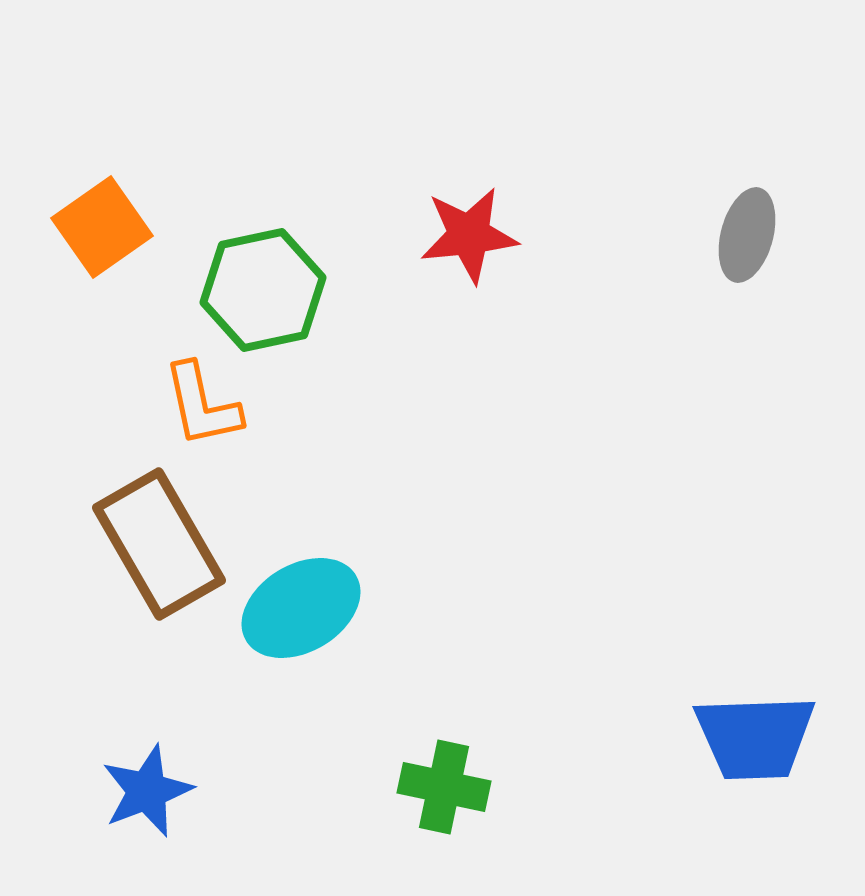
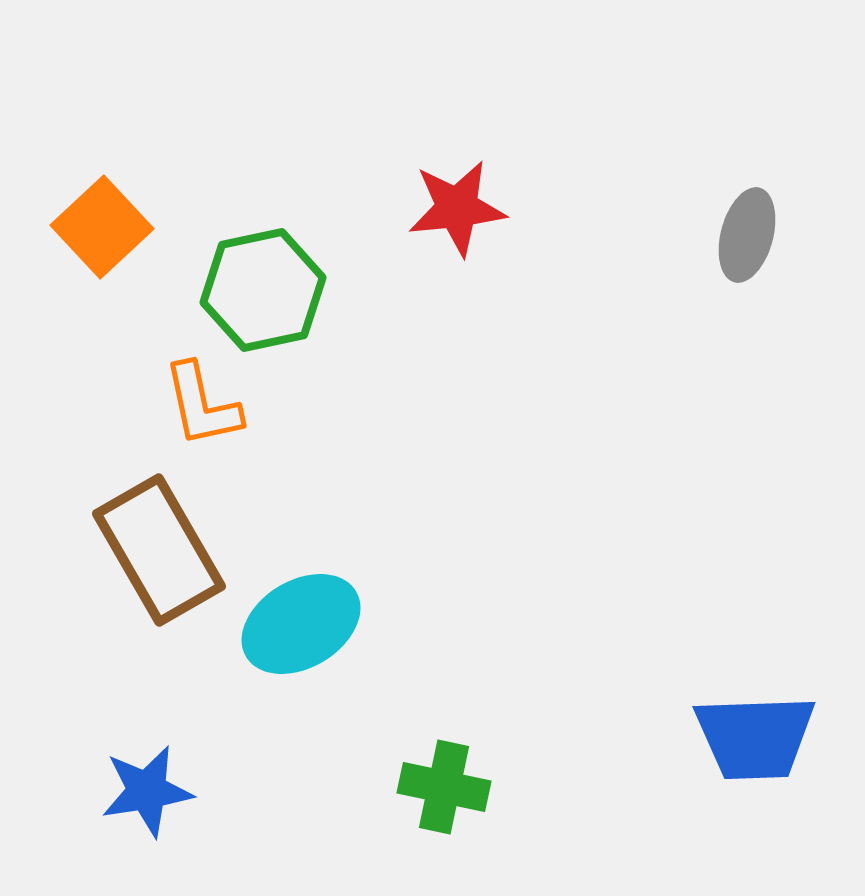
orange square: rotated 8 degrees counterclockwise
red star: moved 12 px left, 27 px up
brown rectangle: moved 6 px down
cyan ellipse: moved 16 px down
blue star: rotated 12 degrees clockwise
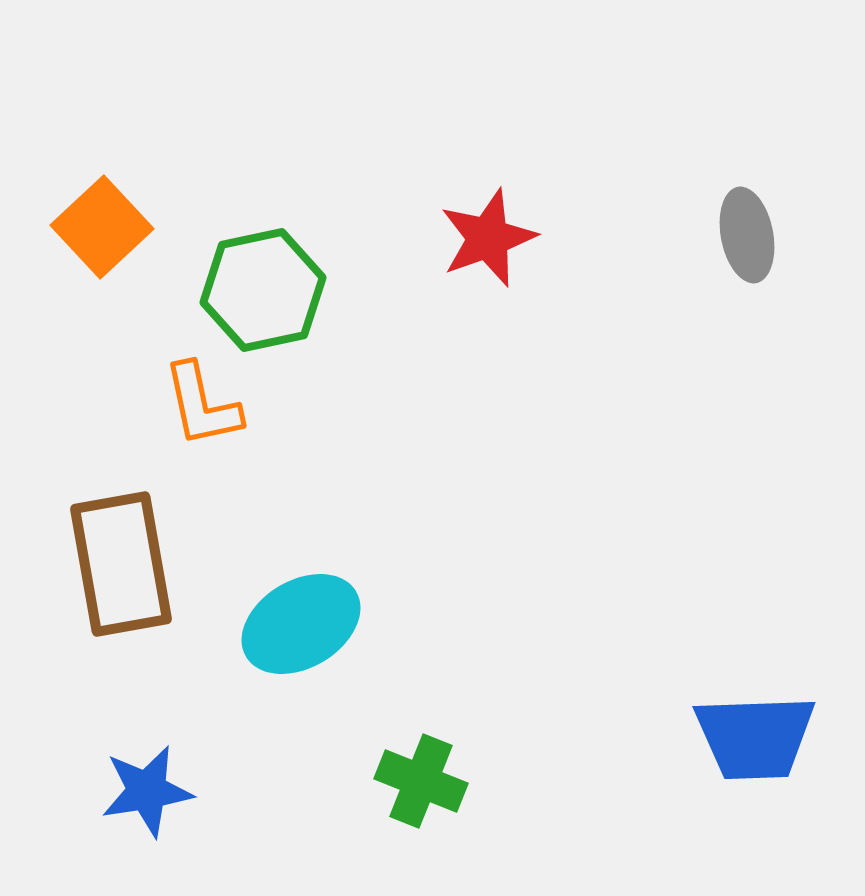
red star: moved 31 px right, 30 px down; rotated 14 degrees counterclockwise
gray ellipse: rotated 26 degrees counterclockwise
brown rectangle: moved 38 px left, 14 px down; rotated 20 degrees clockwise
green cross: moved 23 px left, 6 px up; rotated 10 degrees clockwise
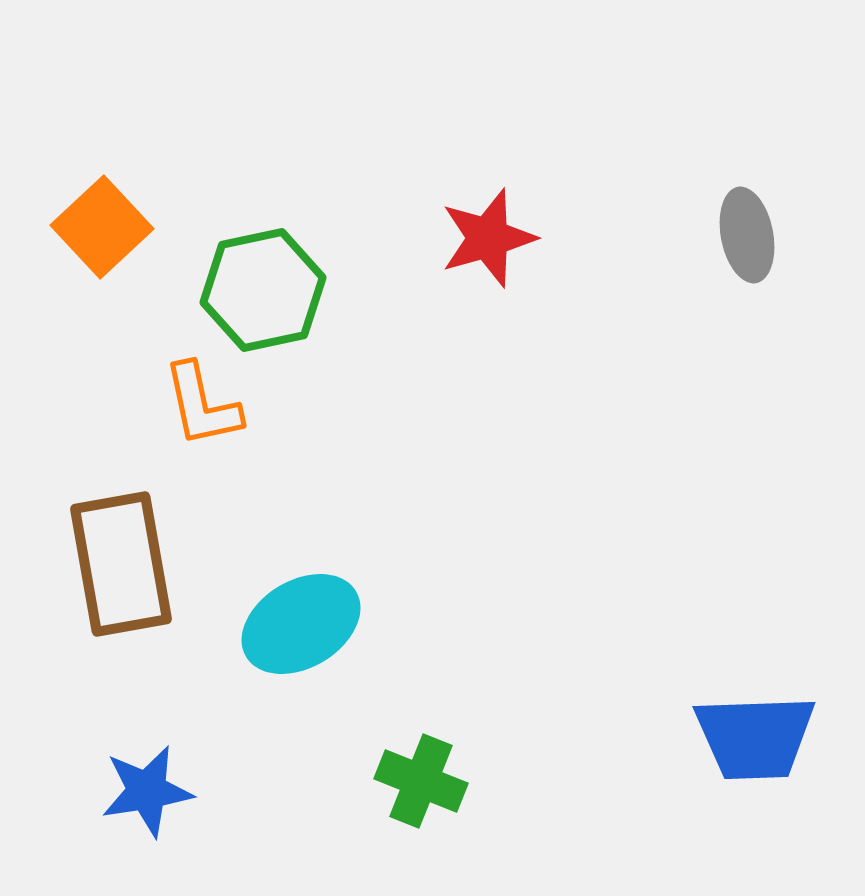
red star: rotated 4 degrees clockwise
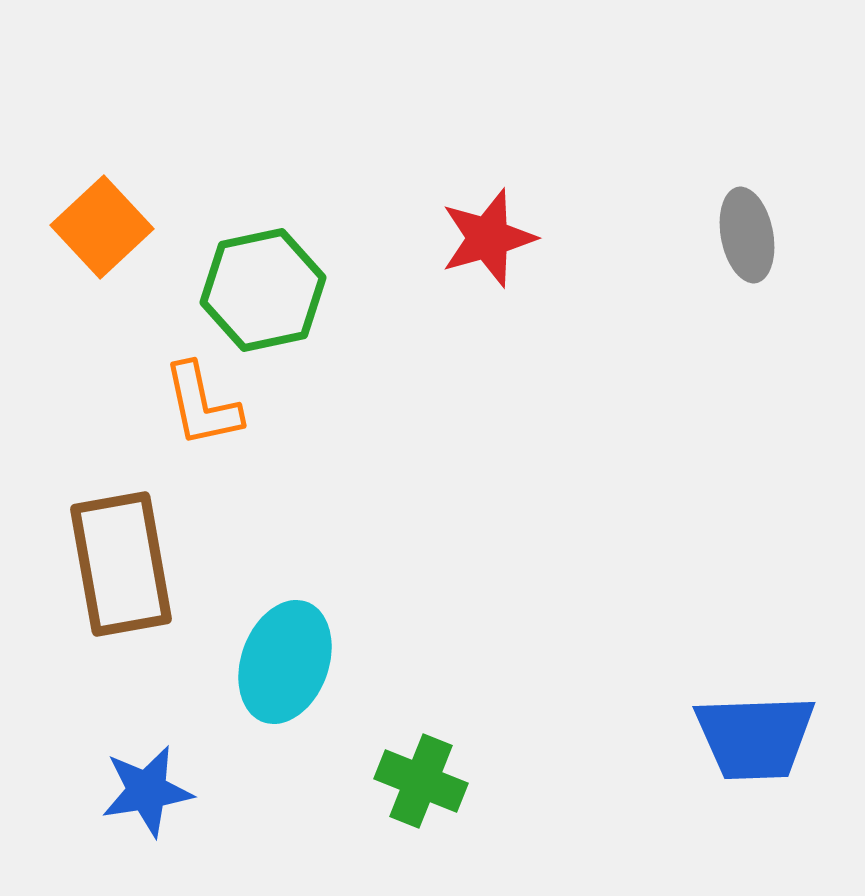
cyan ellipse: moved 16 px left, 38 px down; rotated 39 degrees counterclockwise
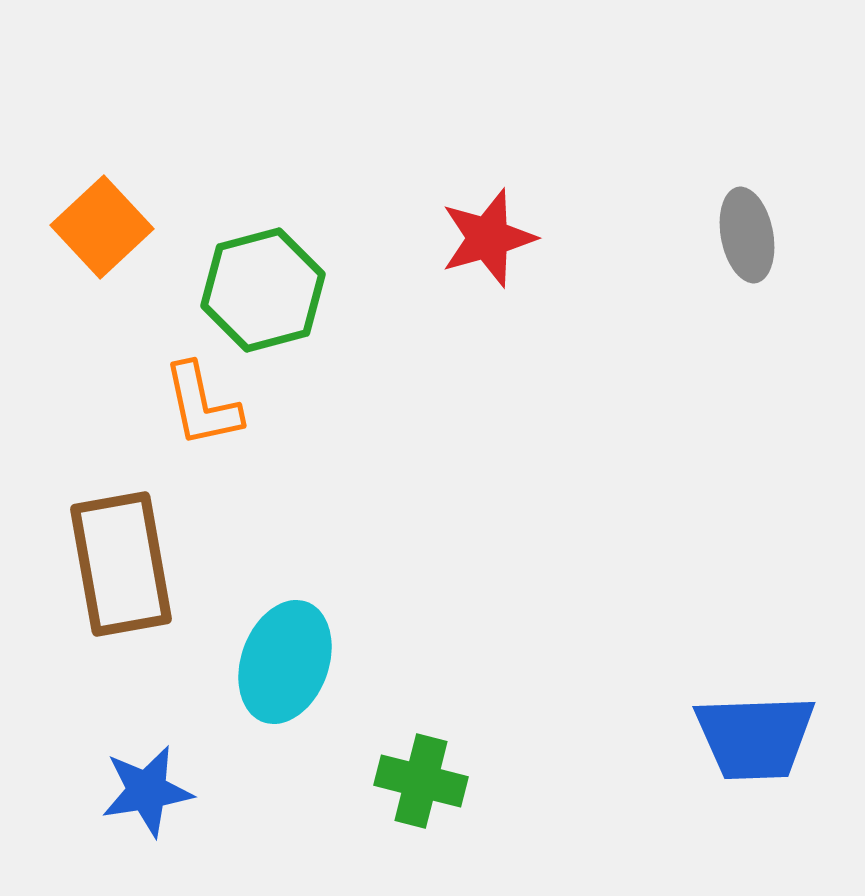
green hexagon: rotated 3 degrees counterclockwise
green cross: rotated 8 degrees counterclockwise
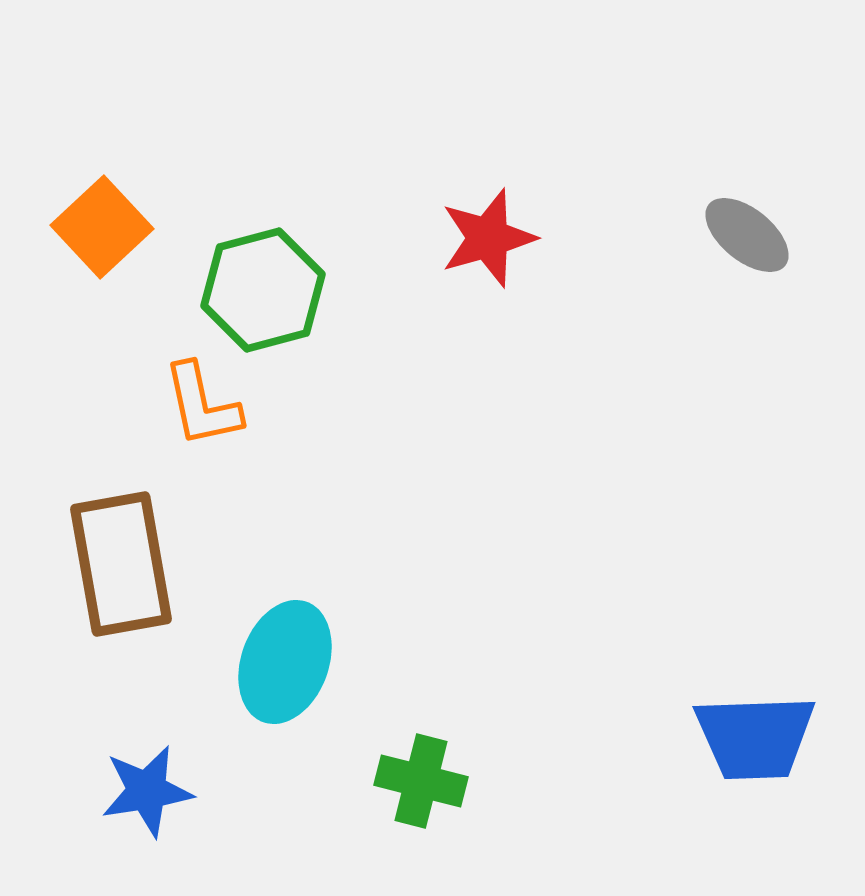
gray ellipse: rotated 40 degrees counterclockwise
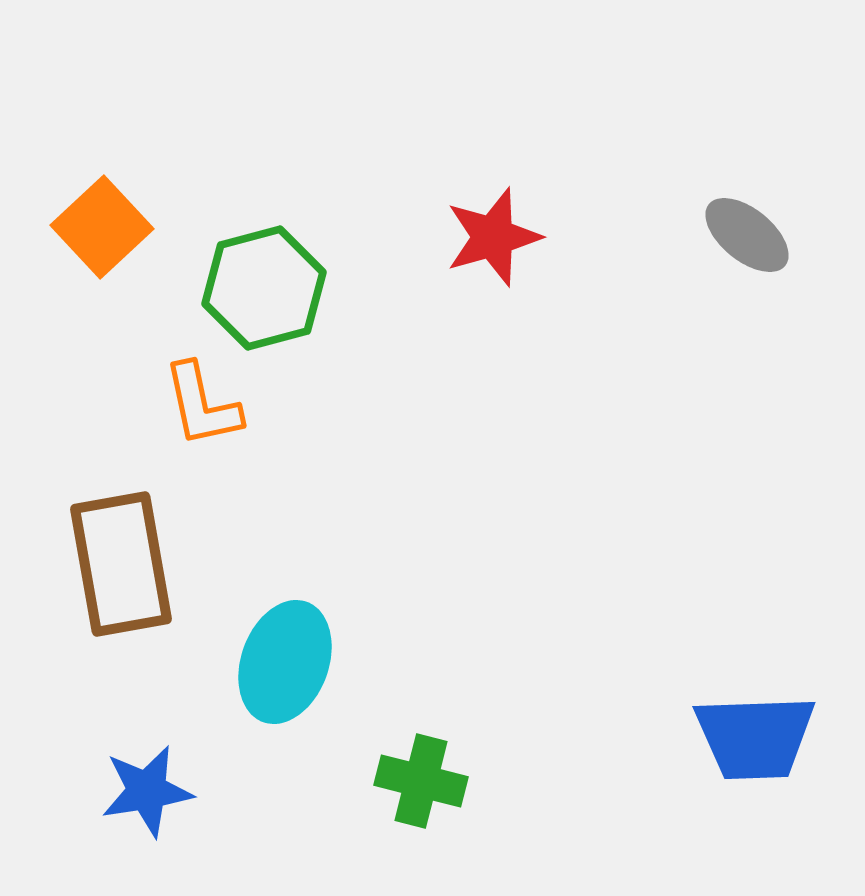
red star: moved 5 px right, 1 px up
green hexagon: moved 1 px right, 2 px up
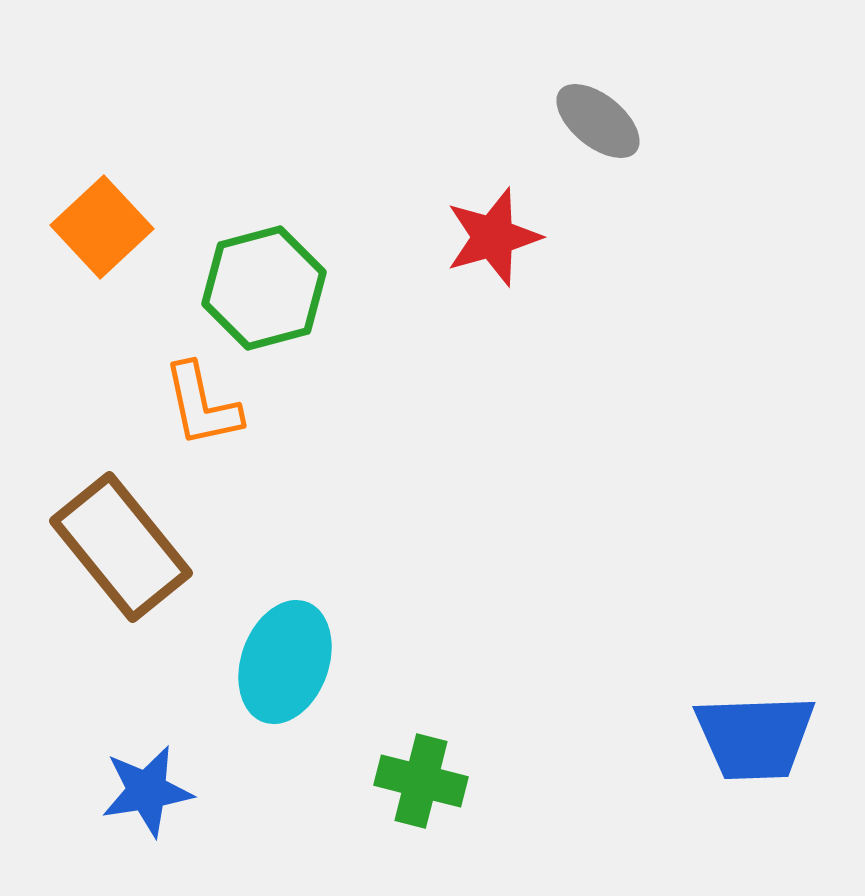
gray ellipse: moved 149 px left, 114 px up
brown rectangle: moved 17 px up; rotated 29 degrees counterclockwise
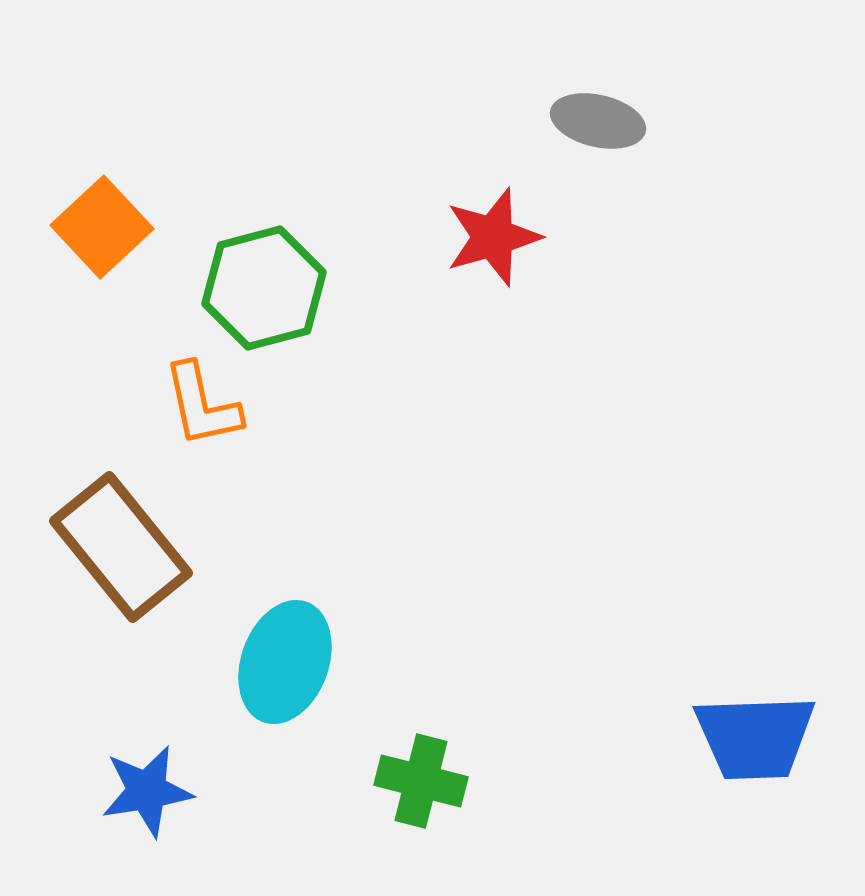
gray ellipse: rotated 26 degrees counterclockwise
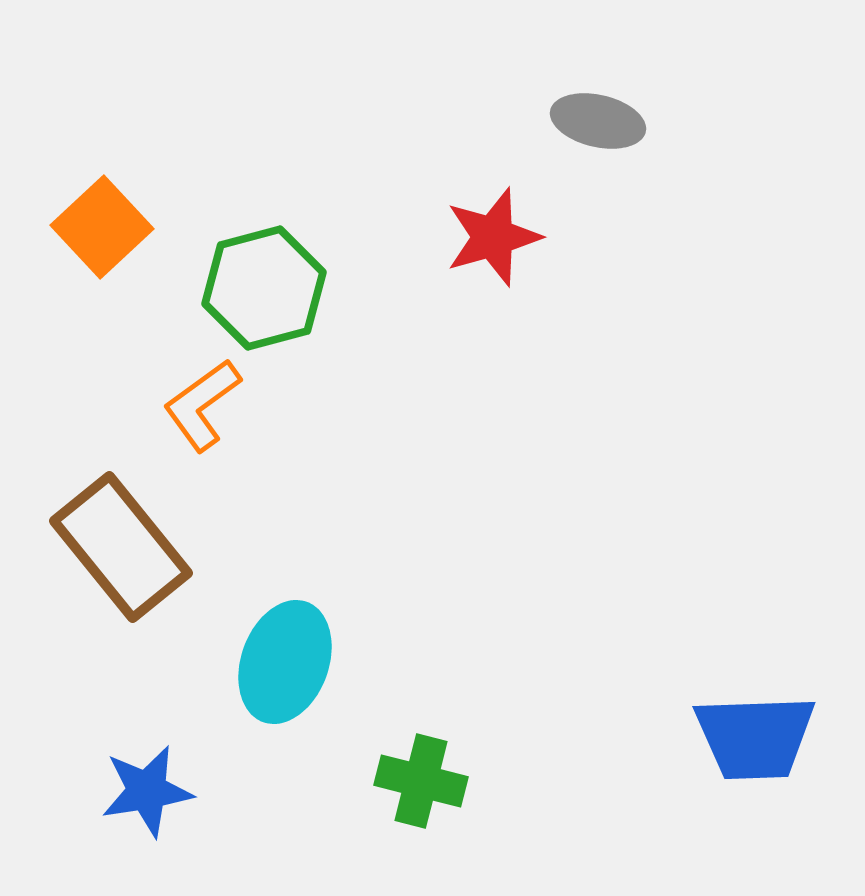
orange L-shape: rotated 66 degrees clockwise
